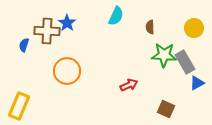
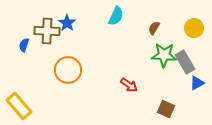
brown semicircle: moved 4 px right, 1 px down; rotated 32 degrees clockwise
orange circle: moved 1 px right, 1 px up
red arrow: rotated 60 degrees clockwise
yellow rectangle: rotated 64 degrees counterclockwise
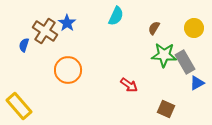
brown cross: moved 2 px left; rotated 30 degrees clockwise
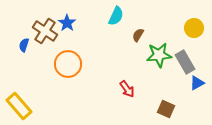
brown semicircle: moved 16 px left, 7 px down
green star: moved 5 px left; rotated 10 degrees counterclockwise
orange circle: moved 6 px up
red arrow: moved 2 px left, 4 px down; rotated 18 degrees clockwise
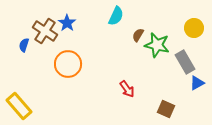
green star: moved 2 px left, 10 px up; rotated 20 degrees clockwise
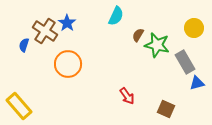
blue triangle: rotated 14 degrees clockwise
red arrow: moved 7 px down
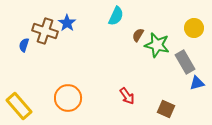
brown cross: rotated 15 degrees counterclockwise
orange circle: moved 34 px down
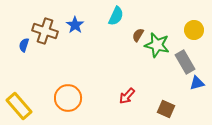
blue star: moved 8 px right, 2 px down
yellow circle: moved 2 px down
red arrow: rotated 78 degrees clockwise
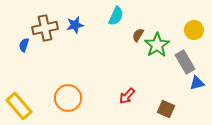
blue star: rotated 24 degrees clockwise
brown cross: moved 3 px up; rotated 30 degrees counterclockwise
green star: rotated 25 degrees clockwise
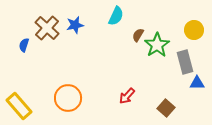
brown cross: moved 2 px right; rotated 35 degrees counterclockwise
gray rectangle: rotated 15 degrees clockwise
blue triangle: rotated 14 degrees clockwise
brown square: moved 1 px up; rotated 18 degrees clockwise
